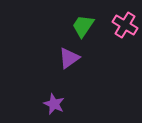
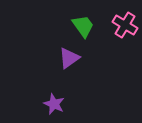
green trapezoid: rotated 110 degrees clockwise
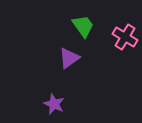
pink cross: moved 12 px down
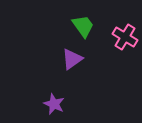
purple triangle: moved 3 px right, 1 px down
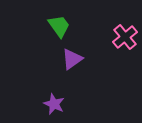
green trapezoid: moved 24 px left
pink cross: rotated 20 degrees clockwise
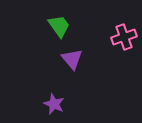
pink cross: moved 1 px left; rotated 20 degrees clockwise
purple triangle: rotated 35 degrees counterclockwise
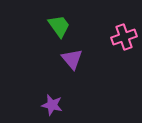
purple star: moved 2 px left, 1 px down; rotated 10 degrees counterclockwise
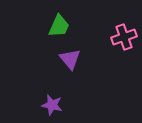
green trapezoid: rotated 60 degrees clockwise
purple triangle: moved 2 px left
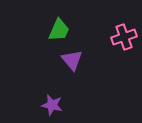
green trapezoid: moved 4 px down
purple triangle: moved 2 px right, 1 px down
